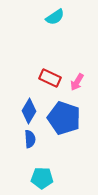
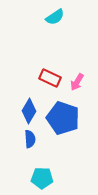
blue pentagon: moved 1 px left
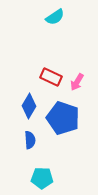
red rectangle: moved 1 px right, 1 px up
blue diamond: moved 5 px up
blue semicircle: moved 1 px down
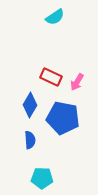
blue diamond: moved 1 px right, 1 px up
blue pentagon: rotated 8 degrees counterclockwise
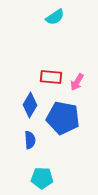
red rectangle: rotated 20 degrees counterclockwise
